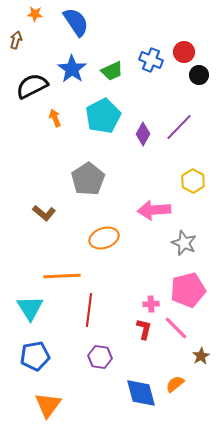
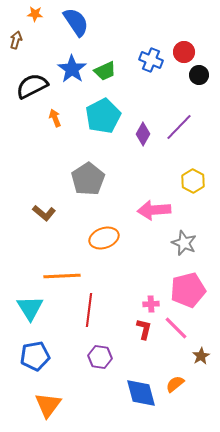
green trapezoid: moved 7 px left
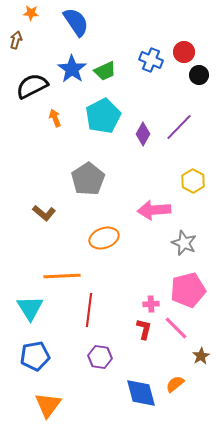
orange star: moved 4 px left, 1 px up
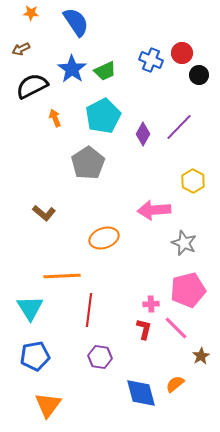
brown arrow: moved 5 px right, 9 px down; rotated 132 degrees counterclockwise
red circle: moved 2 px left, 1 px down
gray pentagon: moved 16 px up
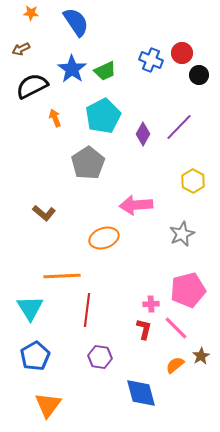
pink arrow: moved 18 px left, 5 px up
gray star: moved 2 px left, 9 px up; rotated 25 degrees clockwise
red line: moved 2 px left
blue pentagon: rotated 20 degrees counterclockwise
orange semicircle: moved 19 px up
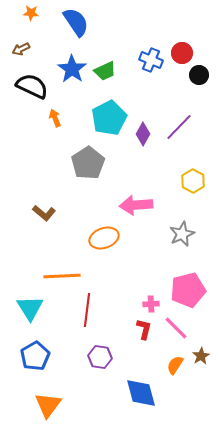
black semicircle: rotated 52 degrees clockwise
cyan pentagon: moved 6 px right, 2 px down
orange semicircle: rotated 18 degrees counterclockwise
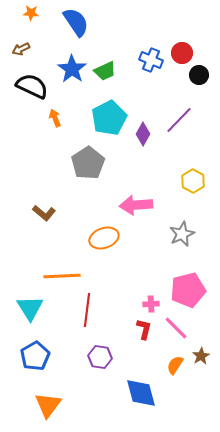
purple line: moved 7 px up
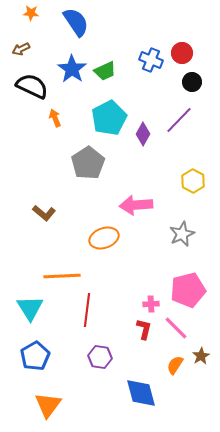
black circle: moved 7 px left, 7 px down
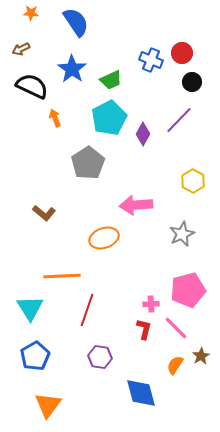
green trapezoid: moved 6 px right, 9 px down
red line: rotated 12 degrees clockwise
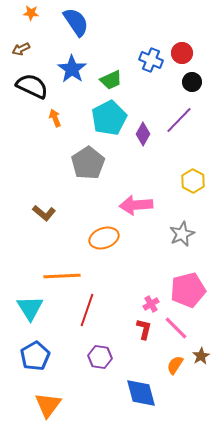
pink cross: rotated 28 degrees counterclockwise
